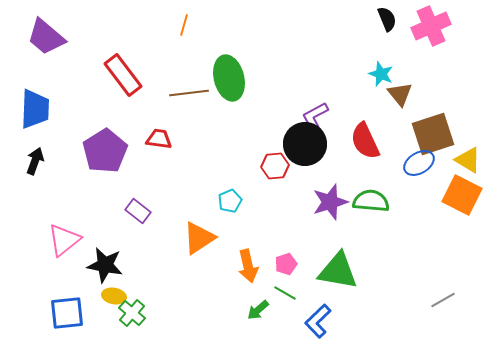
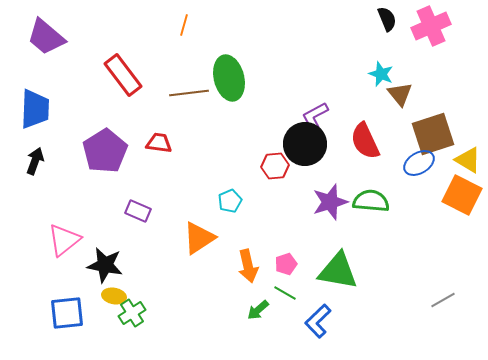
red trapezoid: moved 4 px down
purple rectangle: rotated 15 degrees counterclockwise
green cross: rotated 16 degrees clockwise
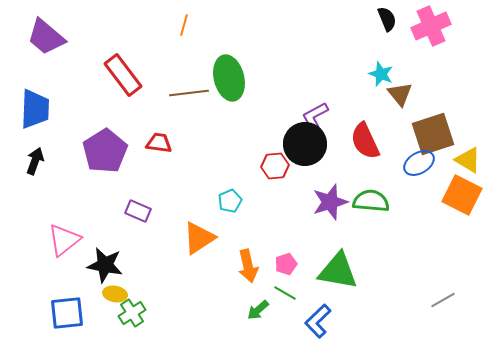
yellow ellipse: moved 1 px right, 2 px up
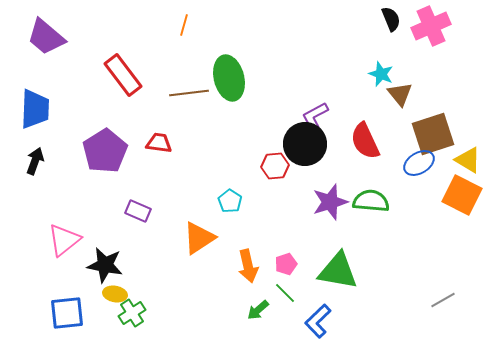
black semicircle: moved 4 px right
cyan pentagon: rotated 15 degrees counterclockwise
green line: rotated 15 degrees clockwise
